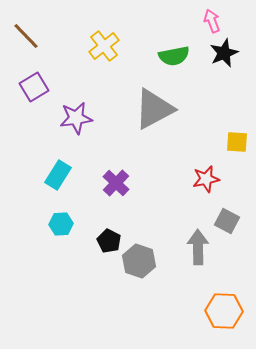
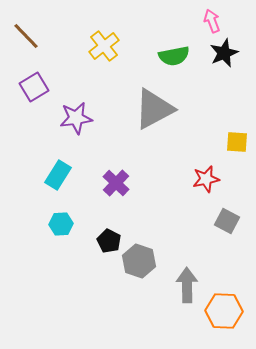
gray arrow: moved 11 px left, 38 px down
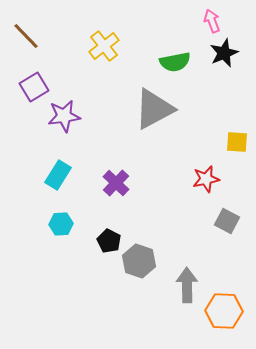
green semicircle: moved 1 px right, 6 px down
purple star: moved 12 px left, 2 px up
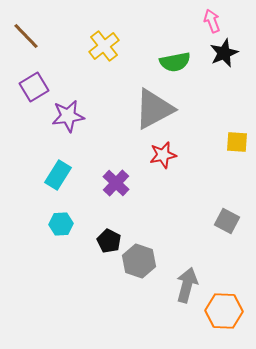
purple star: moved 4 px right
red star: moved 43 px left, 24 px up
gray arrow: rotated 16 degrees clockwise
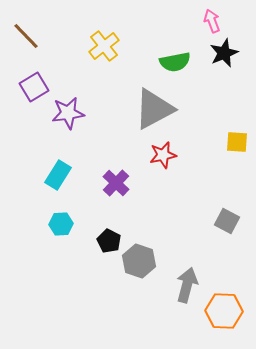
purple star: moved 3 px up
